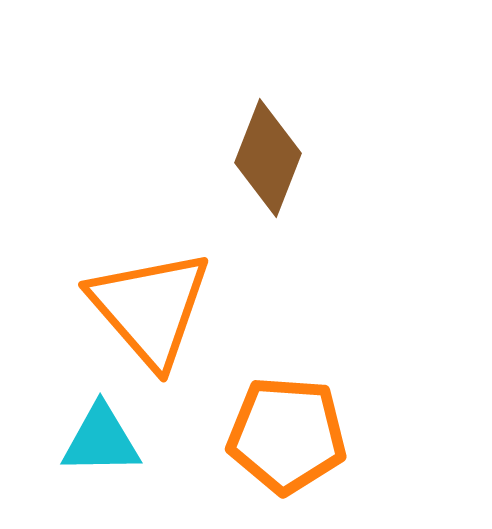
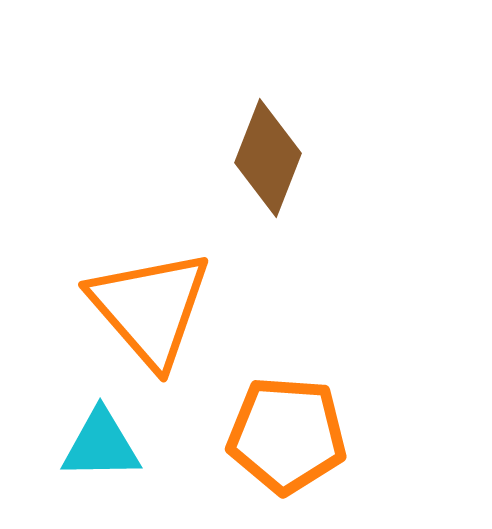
cyan triangle: moved 5 px down
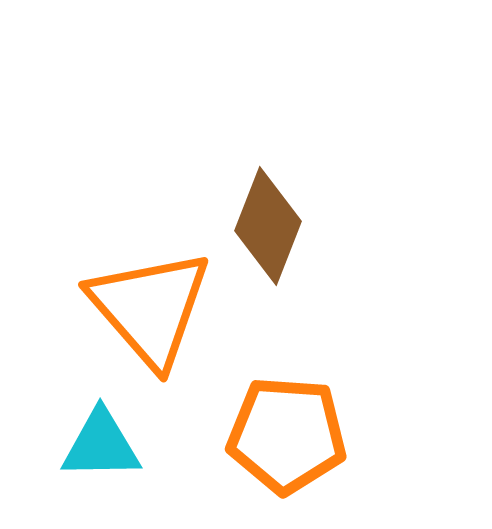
brown diamond: moved 68 px down
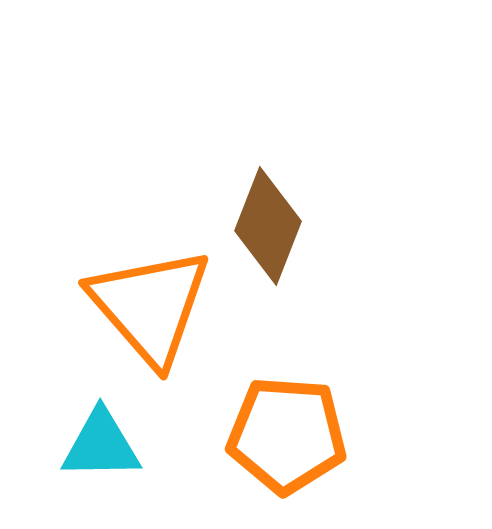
orange triangle: moved 2 px up
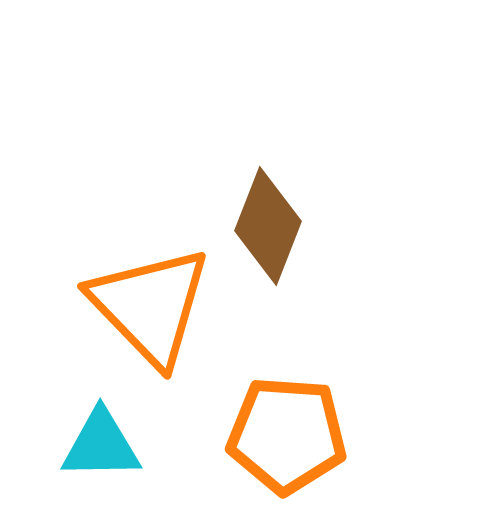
orange triangle: rotated 3 degrees counterclockwise
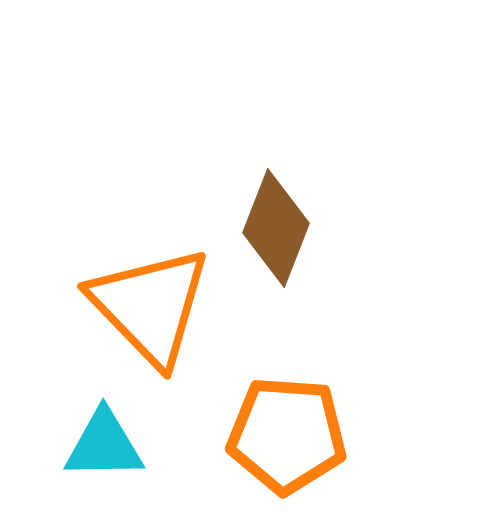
brown diamond: moved 8 px right, 2 px down
cyan triangle: moved 3 px right
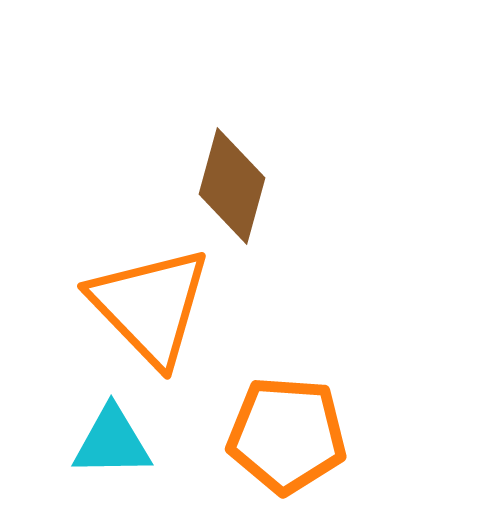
brown diamond: moved 44 px left, 42 px up; rotated 6 degrees counterclockwise
cyan triangle: moved 8 px right, 3 px up
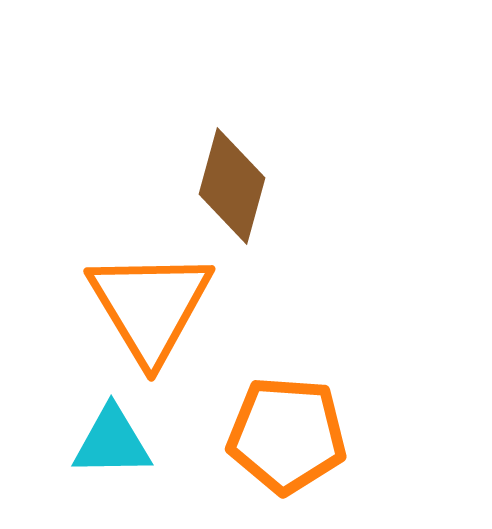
orange triangle: rotated 13 degrees clockwise
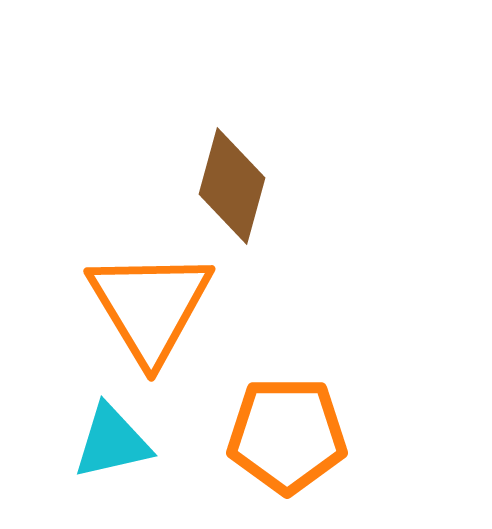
orange pentagon: rotated 4 degrees counterclockwise
cyan triangle: rotated 12 degrees counterclockwise
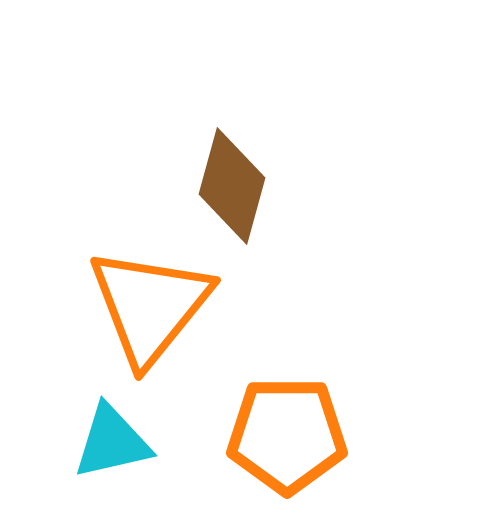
orange triangle: rotated 10 degrees clockwise
